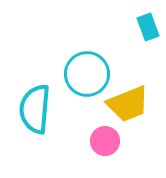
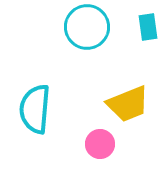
cyan rectangle: rotated 12 degrees clockwise
cyan circle: moved 47 px up
pink circle: moved 5 px left, 3 px down
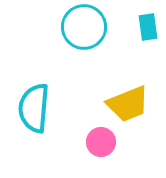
cyan circle: moved 3 px left
cyan semicircle: moved 1 px left, 1 px up
pink circle: moved 1 px right, 2 px up
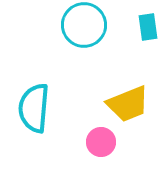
cyan circle: moved 2 px up
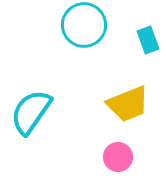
cyan rectangle: moved 13 px down; rotated 12 degrees counterclockwise
cyan semicircle: moved 3 px left, 4 px down; rotated 30 degrees clockwise
pink circle: moved 17 px right, 15 px down
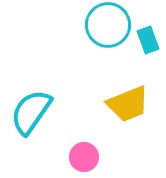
cyan circle: moved 24 px right
pink circle: moved 34 px left
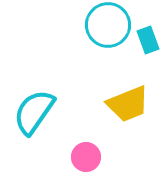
cyan semicircle: moved 3 px right
pink circle: moved 2 px right
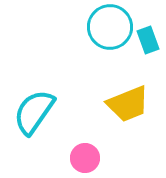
cyan circle: moved 2 px right, 2 px down
pink circle: moved 1 px left, 1 px down
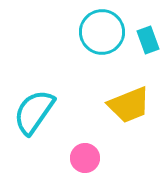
cyan circle: moved 8 px left, 5 px down
yellow trapezoid: moved 1 px right, 1 px down
